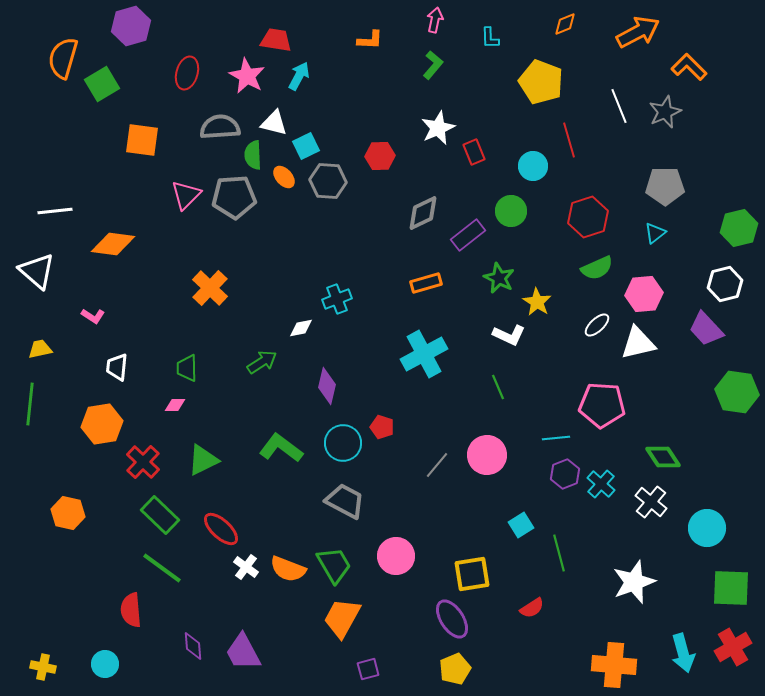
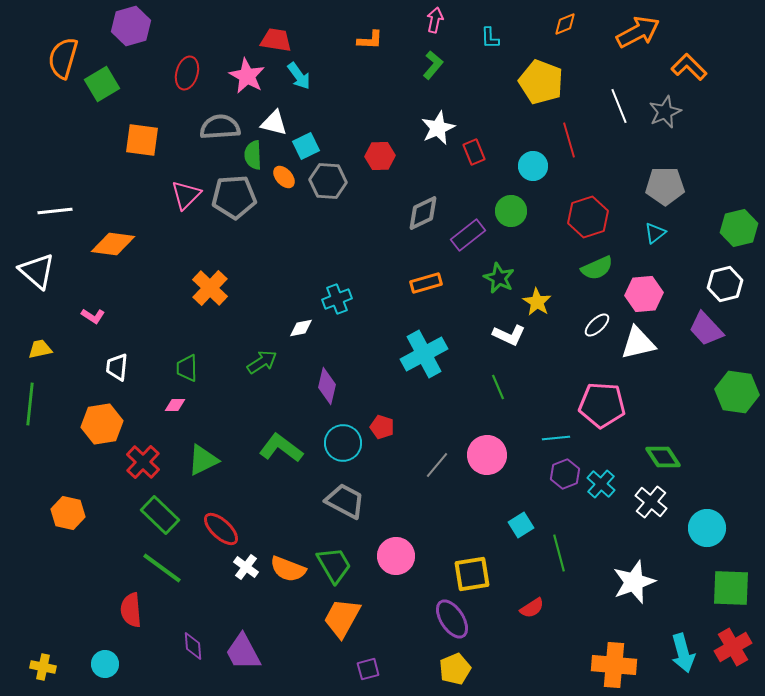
cyan arrow at (299, 76): rotated 116 degrees clockwise
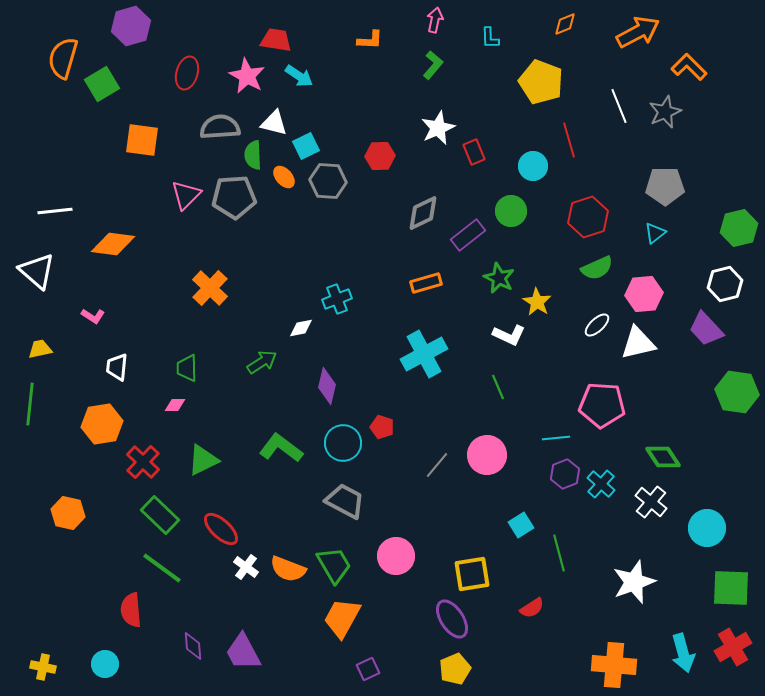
cyan arrow at (299, 76): rotated 20 degrees counterclockwise
purple square at (368, 669): rotated 10 degrees counterclockwise
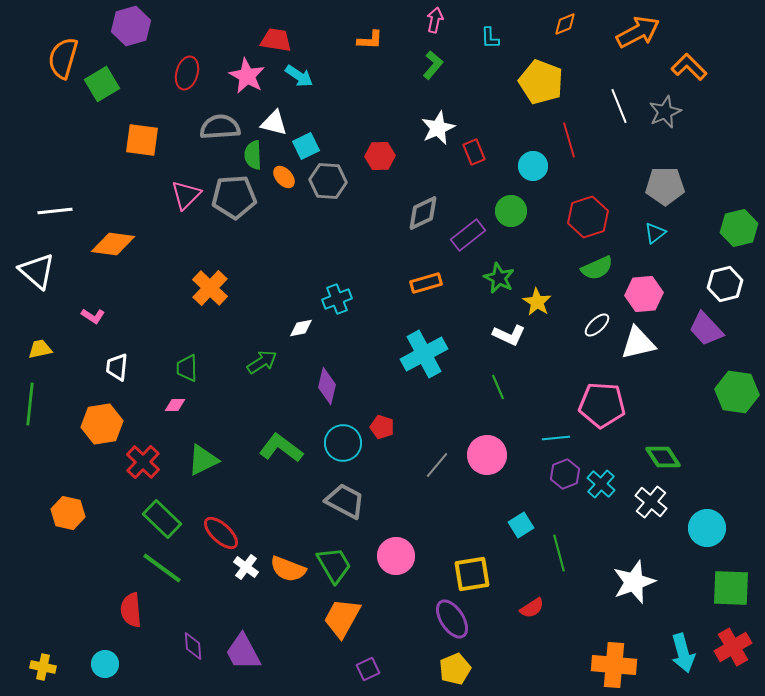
green rectangle at (160, 515): moved 2 px right, 4 px down
red ellipse at (221, 529): moved 4 px down
